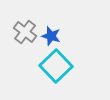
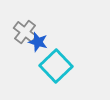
blue star: moved 13 px left, 6 px down
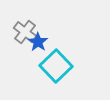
blue star: rotated 18 degrees clockwise
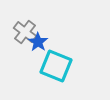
cyan square: rotated 24 degrees counterclockwise
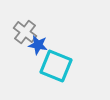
blue star: moved 3 px down; rotated 24 degrees counterclockwise
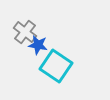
cyan square: rotated 12 degrees clockwise
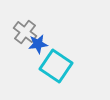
blue star: moved 1 px up; rotated 18 degrees counterclockwise
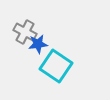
gray cross: rotated 10 degrees counterclockwise
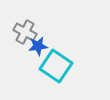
blue star: moved 2 px down
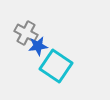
gray cross: moved 1 px right, 1 px down
